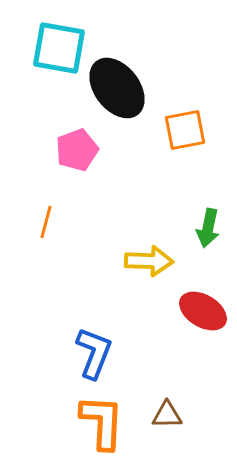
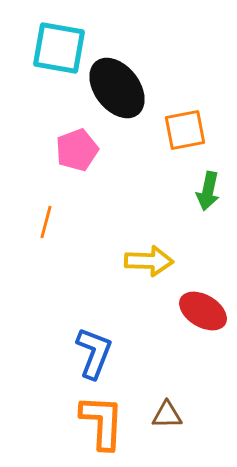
green arrow: moved 37 px up
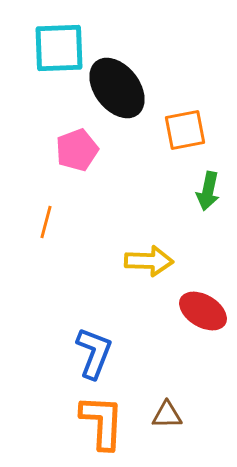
cyan square: rotated 12 degrees counterclockwise
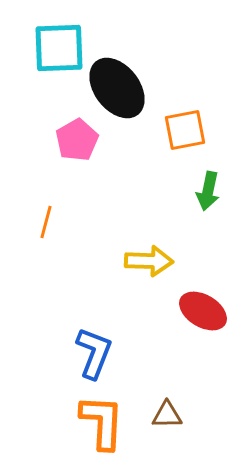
pink pentagon: moved 10 px up; rotated 9 degrees counterclockwise
